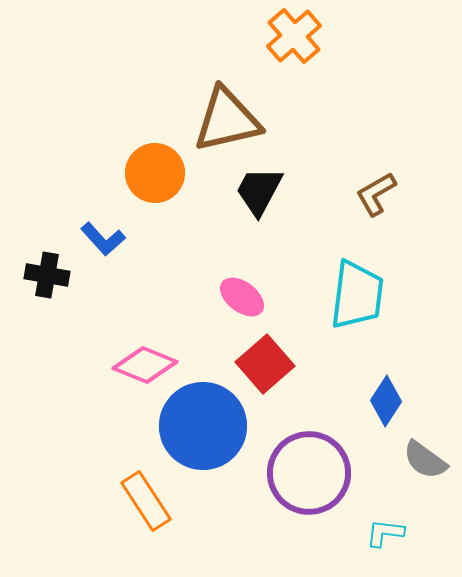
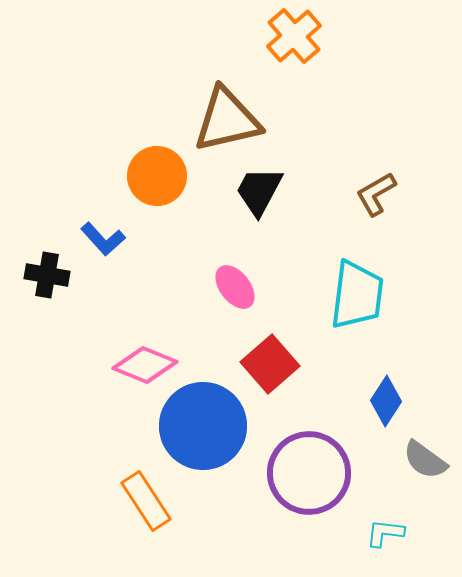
orange circle: moved 2 px right, 3 px down
pink ellipse: moved 7 px left, 10 px up; rotated 15 degrees clockwise
red square: moved 5 px right
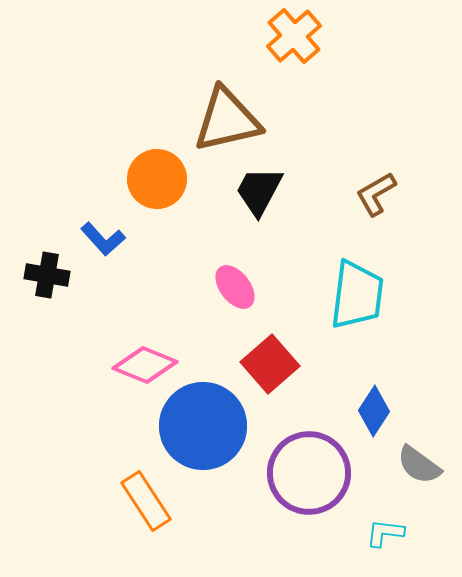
orange circle: moved 3 px down
blue diamond: moved 12 px left, 10 px down
gray semicircle: moved 6 px left, 5 px down
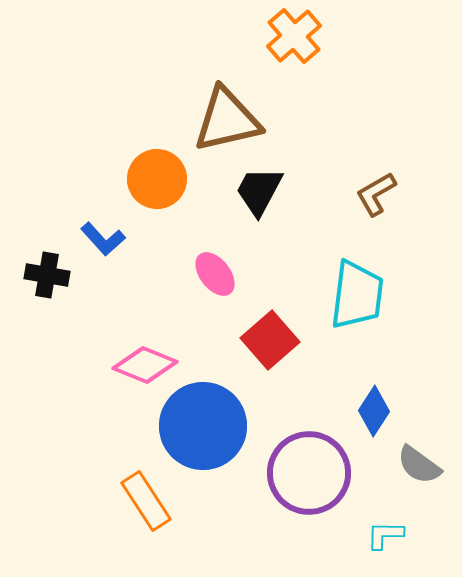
pink ellipse: moved 20 px left, 13 px up
red square: moved 24 px up
cyan L-shape: moved 2 px down; rotated 6 degrees counterclockwise
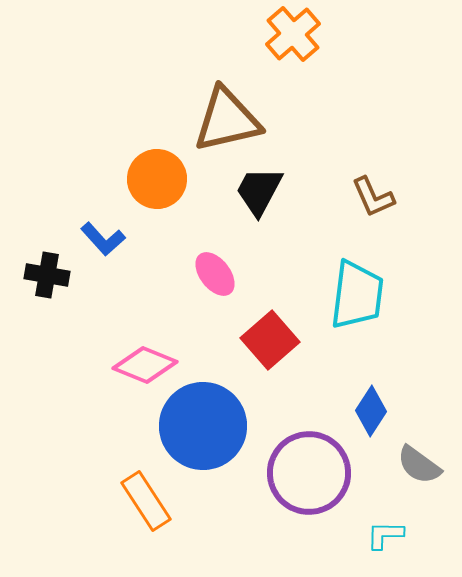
orange cross: moved 1 px left, 2 px up
brown L-shape: moved 3 px left, 3 px down; rotated 84 degrees counterclockwise
blue diamond: moved 3 px left
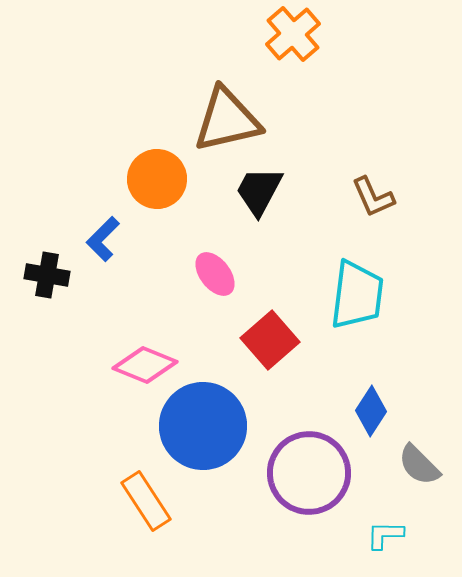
blue L-shape: rotated 87 degrees clockwise
gray semicircle: rotated 9 degrees clockwise
